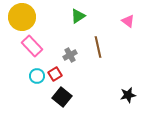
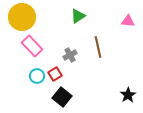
pink triangle: rotated 32 degrees counterclockwise
black star: rotated 21 degrees counterclockwise
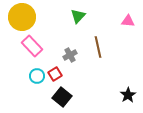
green triangle: rotated 14 degrees counterclockwise
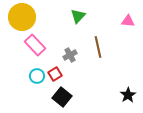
pink rectangle: moved 3 px right, 1 px up
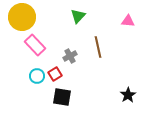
gray cross: moved 1 px down
black square: rotated 30 degrees counterclockwise
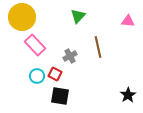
red square: rotated 32 degrees counterclockwise
black square: moved 2 px left, 1 px up
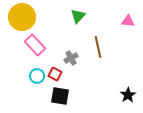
gray cross: moved 1 px right, 2 px down
